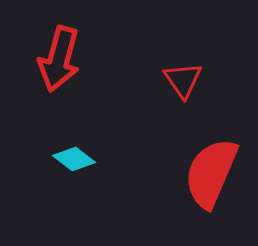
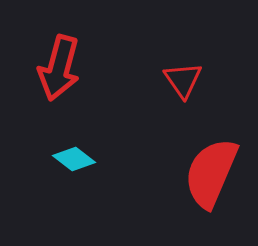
red arrow: moved 9 px down
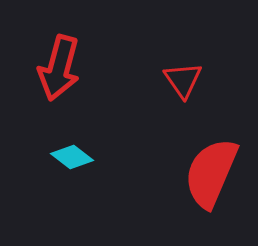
cyan diamond: moved 2 px left, 2 px up
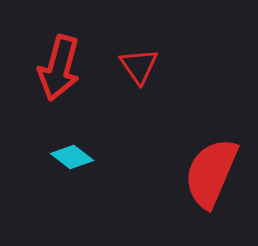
red triangle: moved 44 px left, 14 px up
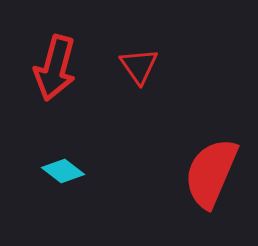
red arrow: moved 4 px left
cyan diamond: moved 9 px left, 14 px down
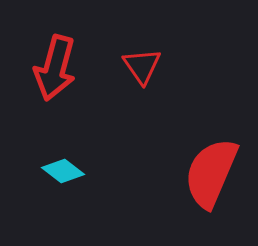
red triangle: moved 3 px right
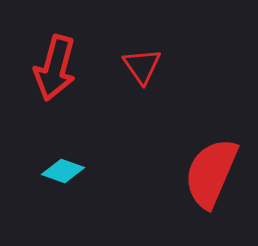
cyan diamond: rotated 18 degrees counterclockwise
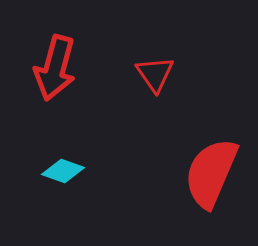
red triangle: moved 13 px right, 8 px down
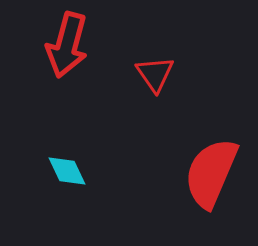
red arrow: moved 12 px right, 23 px up
cyan diamond: moved 4 px right; rotated 45 degrees clockwise
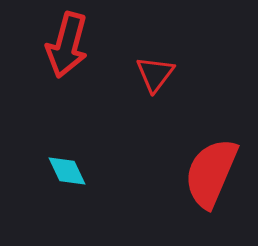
red triangle: rotated 12 degrees clockwise
